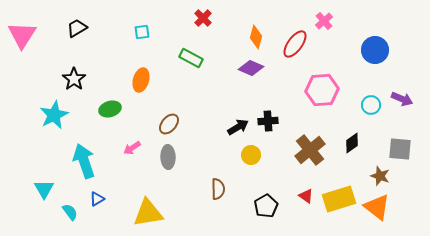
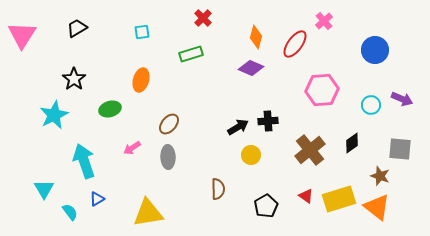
green rectangle: moved 4 px up; rotated 45 degrees counterclockwise
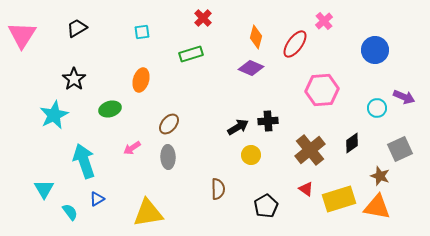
purple arrow: moved 2 px right, 2 px up
cyan circle: moved 6 px right, 3 px down
gray square: rotated 30 degrees counterclockwise
red triangle: moved 7 px up
orange triangle: rotated 28 degrees counterclockwise
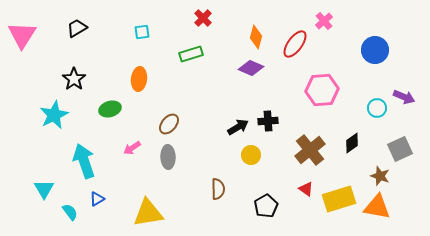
orange ellipse: moved 2 px left, 1 px up; rotated 10 degrees counterclockwise
